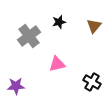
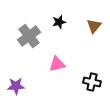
black cross: rotated 18 degrees counterclockwise
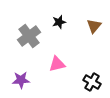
black cross: rotated 18 degrees clockwise
purple star: moved 5 px right, 6 px up
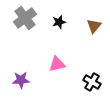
gray cross: moved 4 px left, 18 px up
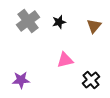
gray cross: moved 3 px right, 3 px down
pink triangle: moved 8 px right, 4 px up
black cross: moved 1 px left, 2 px up; rotated 18 degrees clockwise
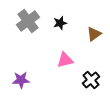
black star: moved 1 px right, 1 px down
brown triangle: moved 8 px down; rotated 14 degrees clockwise
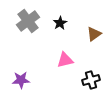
black star: rotated 16 degrees counterclockwise
black cross: rotated 24 degrees clockwise
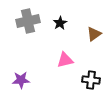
gray cross: rotated 25 degrees clockwise
black cross: rotated 24 degrees clockwise
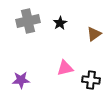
pink triangle: moved 8 px down
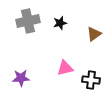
black star: rotated 16 degrees clockwise
purple star: moved 2 px up
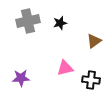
brown triangle: moved 7 px down
